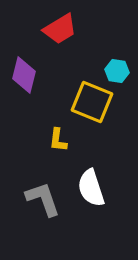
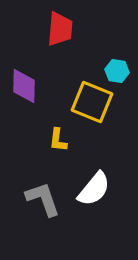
red trapezoid: rotated 54 degrees counterclockwise
purple diamond: moved 11 px down; rotated 12 degrees counterclockwise
white semicircle: moved 3 px right, 1 px down; rotated 123 degrees counterclockwise
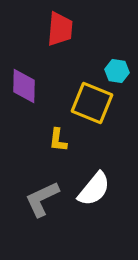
yellow square: moved 1 px down
gray L-shape: moved 1 px left; rotated 96 degrees counterclockwise
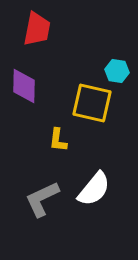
red trapezoid: moved 23 px left; rotated 6 degrees clockwise
yellow square: rotated 9 degrees counterclockwise
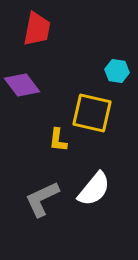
purple diamond: moved 2 px left, 1 px up; rotated 39 degrees counterclockwise
yellow square: moved 10 px down
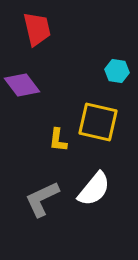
red trapezoid: rotated 24 degrees counterclockwise
yellow square: moved 6 px right, 9 px down
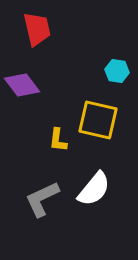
yellow square: moved 2 px up
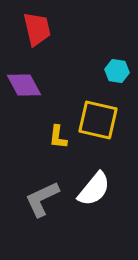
purple diamond: moved 2 px right; rotated 9 degrees clockwise
yellow L-shape: moved 3 px up
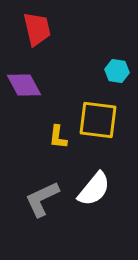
yellow square: rotated 6 degrees counterclockwise
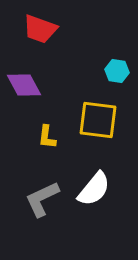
red trapezoid: moved 3 px right; rotated 123 degrees clockwise
yellow L-shape: moved 11 px left
